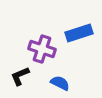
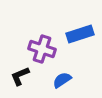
blue rectangle: moved 1 px right, 1 px down
blue semicircle: moved 2 px right, 3 px up; rotated 60 degrees counterclockwise
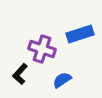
black L-shape: moved 2 px up; rotated 25 degrees counterclockwise
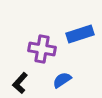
purple cross: rotated 8 degrees counterclockwise
black L-shape: moved 9 px down
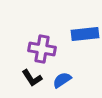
blue rectangle: moved 5 px right; rotated 12 degrees clockwise
black L-shape: moved 12 px right, 5 px up; rotated 75 degrees counterclockwise
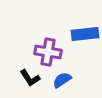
purple cross: moved 6 px right, 3 px down
black L-shape: moved 2 px left
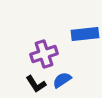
purple cross: moved 4 px left, 2 px down; rotated 28 degrees counterclockwise
black L-shape: moved 6 px right, 6 px down
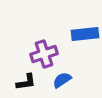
black L-shape: moved 10 px left, 2 px up; rotated 65 degrees counterclockwise
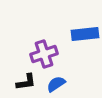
blue semicircle: moved 6 px left, 4 px down
